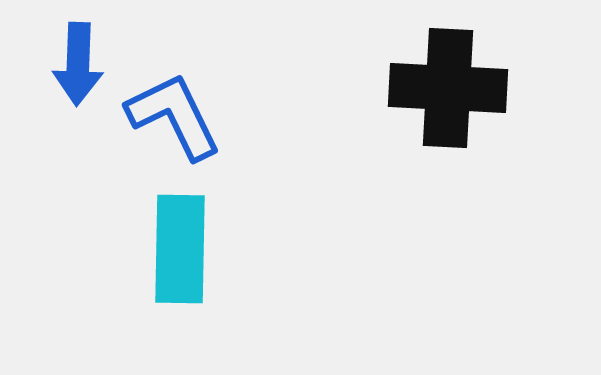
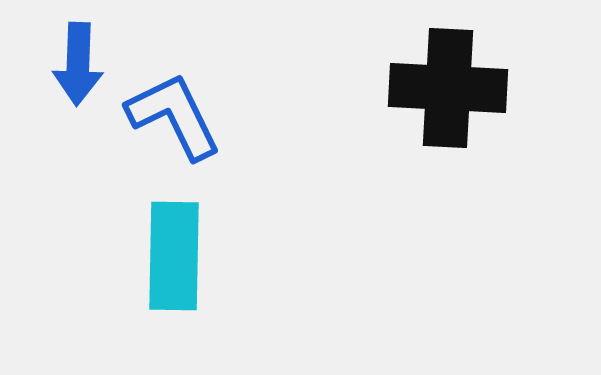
cyan rectangle: moved 6 px left, 7 px down
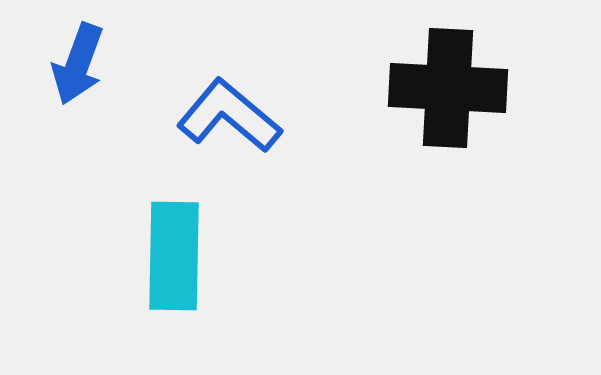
blue arrow: rotated 18 degrees clockwise
blue L-shape: moved 55 px right; rotated 24 degrees counterclockwise
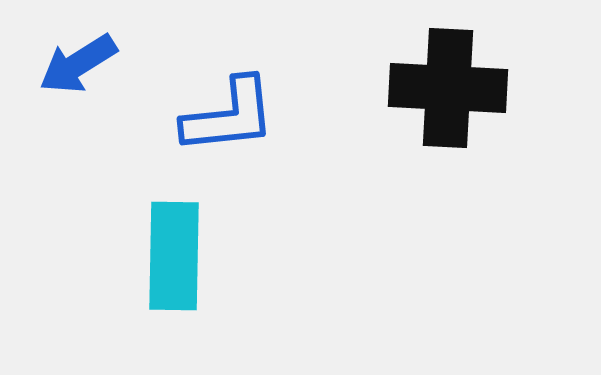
blue arrow: rotated 38 degrees clockwise
blue L-shape: rotated 134 degrees clockwise
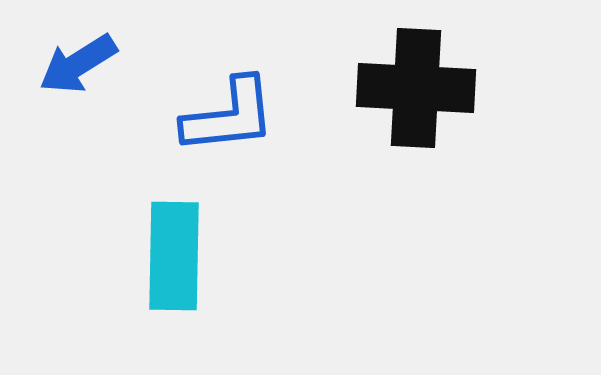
black cross: moved 32 px left
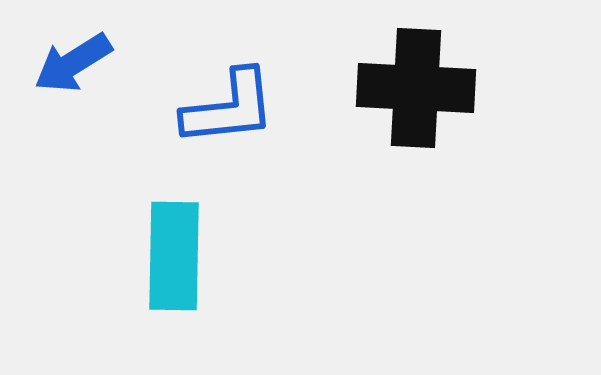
blue arrow: moved 5 px left, 1 px up
blue L-shape: moved 8 px up
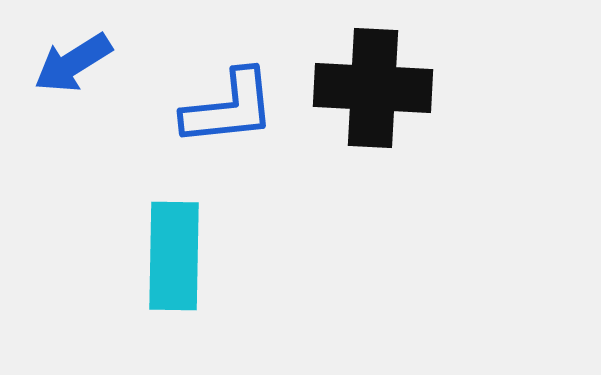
black cross: moved 43 px left
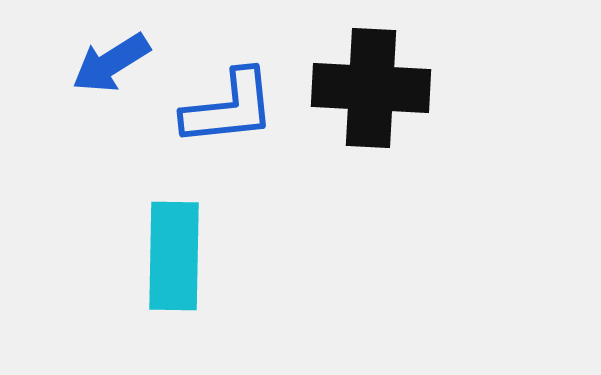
blue arrow: moved 38 px right
black cross: moved 2 px left
